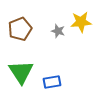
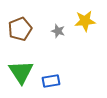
yellow star: moved 4 px right, 1 px up
blue rectangle: moved 1 px left, 1 px up
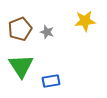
gray star: moved 11 px left, 1 px down
green triangle: moved 6 px up
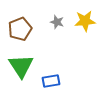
gray star: moved 10 px right, 10 px up
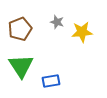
yellow star: moved 3 px left, 11 px down
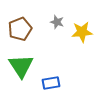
blue rectangle: moved 2 px down
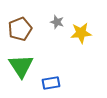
yellow star: moved 1 px left, 1 px down
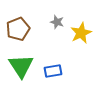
brown pentagon: moved 2 px left
yellow star: rotated 20 degrees counterclockwise
blue rectangle: moved 2 px right, 12 px up
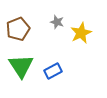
blue rectangle: rotated 18 degrees counterclockwise
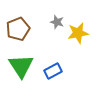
yellow star: moved 3 px left; rotated 15 degrees clockwise
